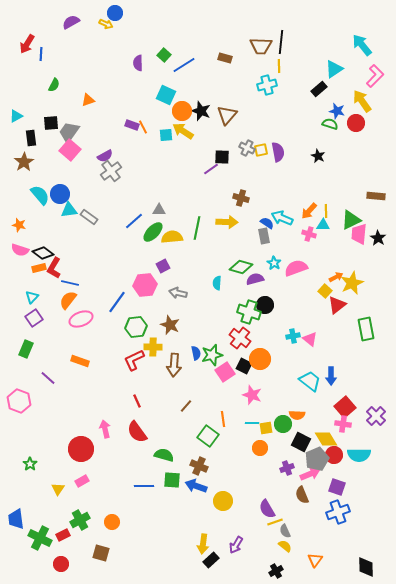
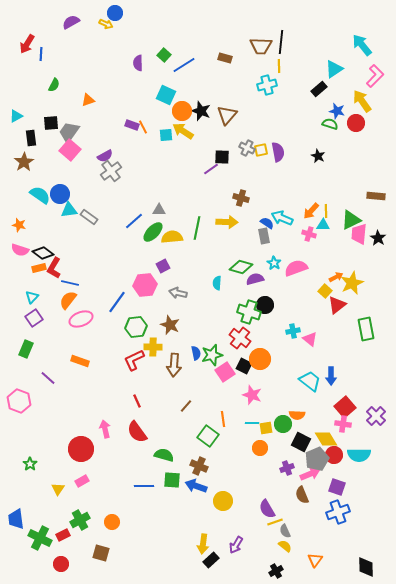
cyan semicircle at (40, 195): rotated 15 degrees counterclockwise
orange arrow at (309, 211): moved 2 px right
cyan cross at (293, 336): moved 5 px up
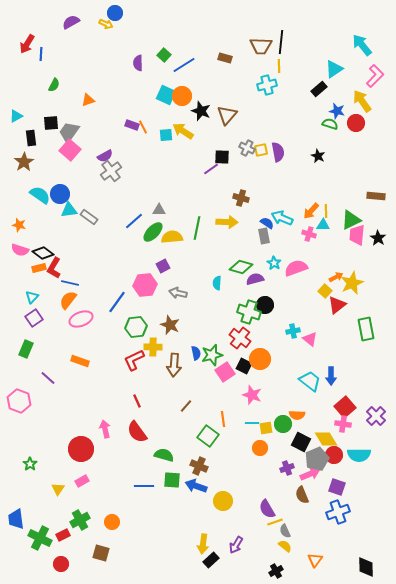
orange circle at (182, 111): moved 15 px up
pink trapezoid at (359, 234): moved 2 px left, 1 px down
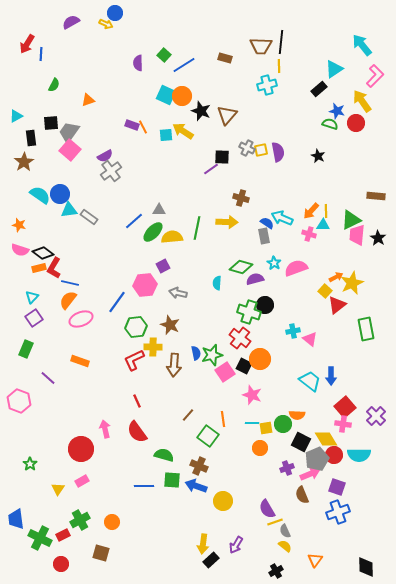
brown line at (186, 406): moved 2 px right, 9 px down
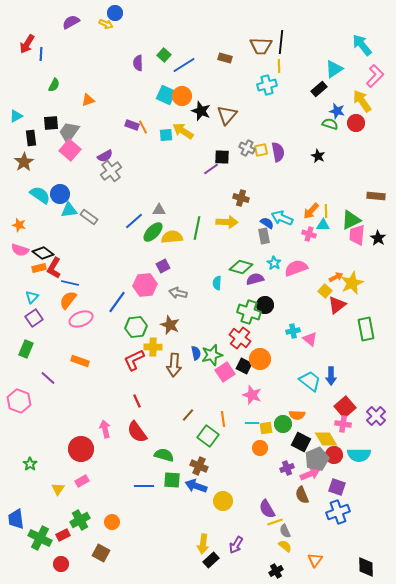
brown square at (101, 553): rotated 12 degrees clockwise
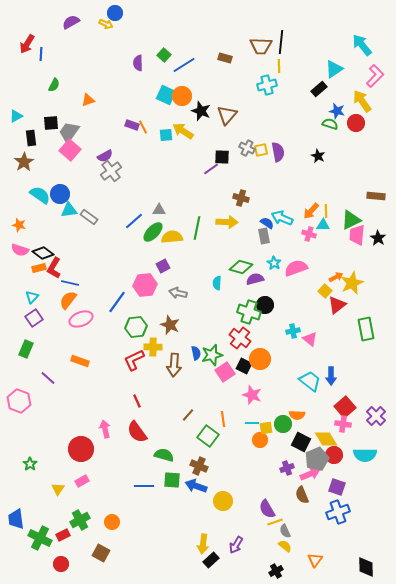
orange circle at (260, 448): moved 8 px up
cyan semicircle at (359, 455): moved 6 px right
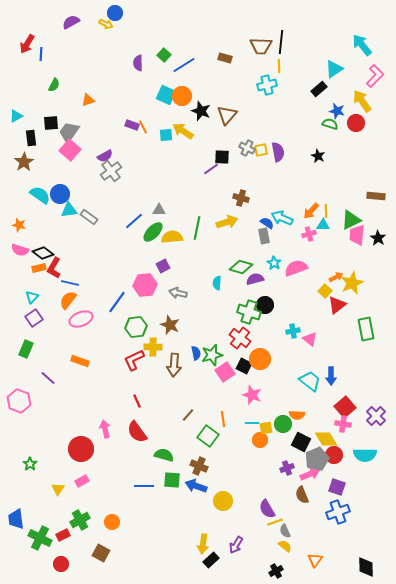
yellow arrow at (227, 222): rotated 20 degrees counterclockwise
pink cross at (309, 234): rotated 32 degrees counterclockwise
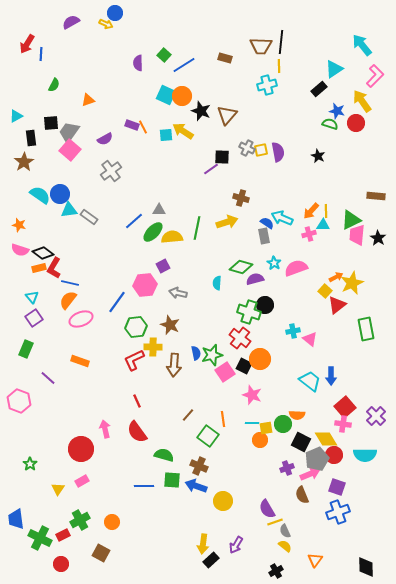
purple semicircle at (105, 156): moved 17 px up
cyan triangle at (32, 297): rotated 24 degrees counterclockwise
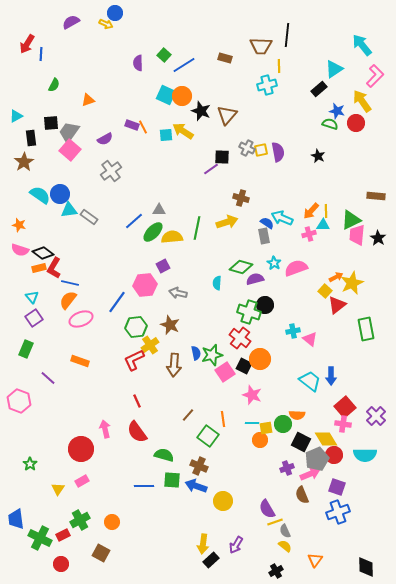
black line at (281, 42): moved 6 px right, 7 px up
yellow cross at (153, 347): moved 3 px left, 2 px up; rotated 36 degrees counterclockwise
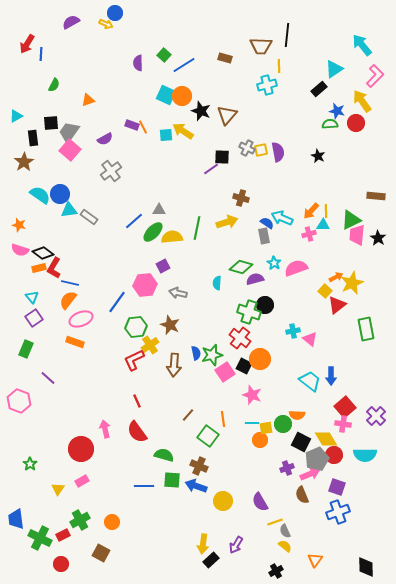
green semicircle at (330, 124): rotated 21 degrees counterclockwise
black rectangle at (31, 138): moved 2 px right
orange rectangle at (80, 361): moved 5 px left, 19 px up
purple semicircle at (267, 509): moved 7 px left, 7 px up
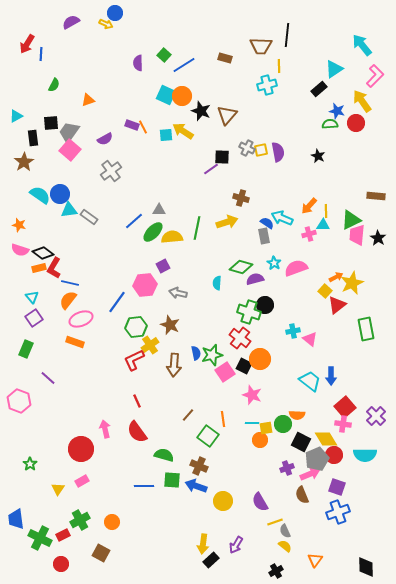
orange arrow at (311, 211): moved 2 px left, 5 px up
